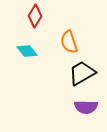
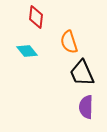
red diamond: moved 1 px right, 1 px down; rotated 25 degrees counterclockwise
black trapezoid: rotated 84 degrees counterclockwise
purple semicircle: rotated 90 degrees clockwise
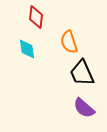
cyan diamond: moved 2 px up; rotated 30 degrees clockwise
purple semicircle: moved 2 px left, 1 px down; rotated 50 degrees counterclockwise
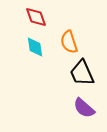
red diamond: rotated 25 degrees counterclockwise
cyan diamond: moved 8 px right, 2 px up
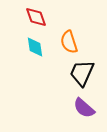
black trapezoid: rotated 48 degrees clockwise
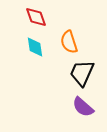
purple semicircle: moved 1 px left, 1 px up
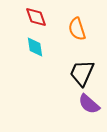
orange semicircle: moved 8 px right, 13 px up
purple semicircle: moved 6 px right, 3 px up
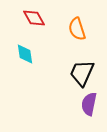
red diamond: moved 2 px left, 1 px down; rotated 10 degrees counterclockwise
cyan diamond: moved 10 px left, 7 px down
purple semicircle: rotated 60 degrees clockwise
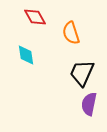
red diamond: moved 1 px right, 1 px up
orange semicircle: moved 6 px left, 4 px down
cyan diamond: moved 1 px right, 1 px down
